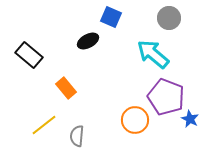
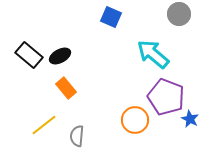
gray circle: moved 10 px right, 4 px up
black ellipse: moved 28 px left, 15 px down
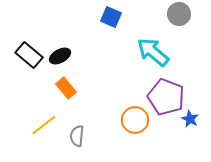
cyan arrow: moved 2 px up
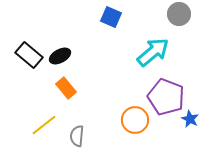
cyan arrow: rotated 100 degrees clockwise
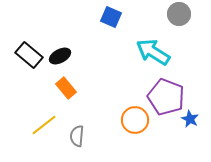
cyan arrow: rotated 108 degrees counterclockwise
